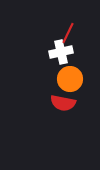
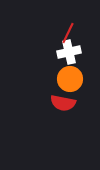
white cross: moved 8 px right
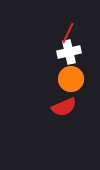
orange circle: moved 1 px right
red semicircle: moved 1 px right, 4 px down; rotated 35 degrees counterclockwise
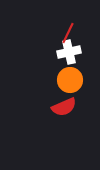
orange circle: moved 1 px left, 1 px down
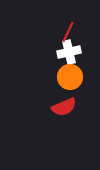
red line: moved 1 px up
orange circle: moved 3 px up
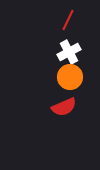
red line: moved 12 px up
white cross: rotated 15 degrees counterclockwise
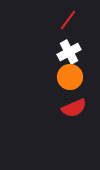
red line: rotated 10 degrees clockwise
red semicircle: moved 10 px right, 1 px down
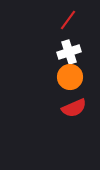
white cross: rotated 10 degrees clockwise
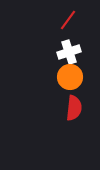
red semicircle: rotated 60 degrees counterclockwise
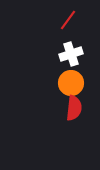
white cross: moved 2 px right, 2 px down
orange circle: moved 1 px right, 6 px down
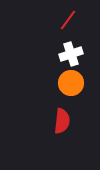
red semicircle: moved 12 px left, 13 px down
